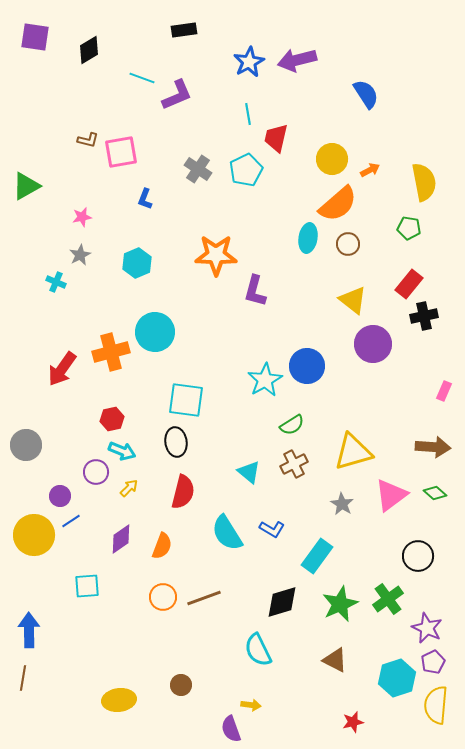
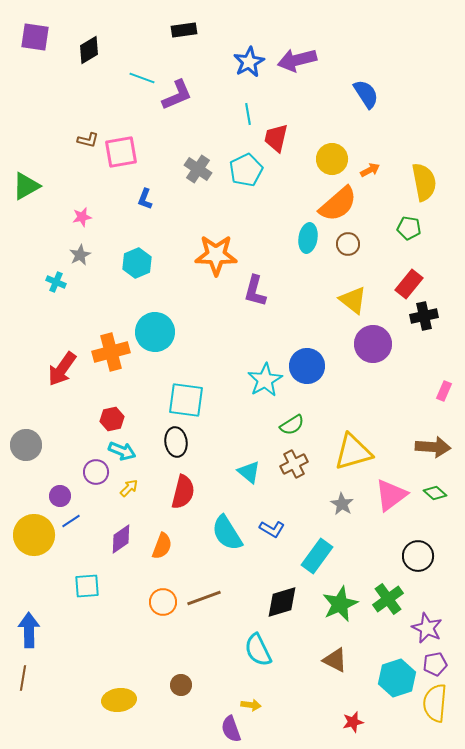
orange circle at (163, 597): moved 5 px down
purple pentagon at (433, 662): moved 2 px right, 2 px down; rotated 15 degrees clockwise
yellow semicircle at (436, 705): moved 1 px left, 2 px up
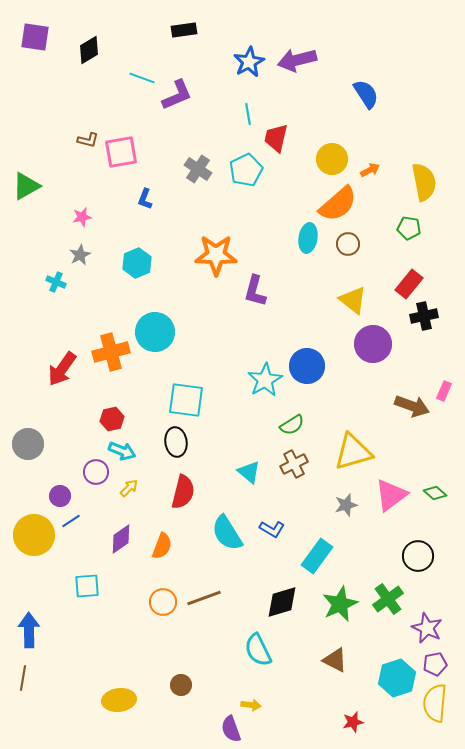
gray circle at (26, 445): moved 2 px right, 1 px up
brown arrow at (433, 447): moved 21 px left, 41 px up; rotated 16 degrees clockwise
gray star at (342, 504): moved 4 px right, 1 px down; rotated 25 degrees clockwise
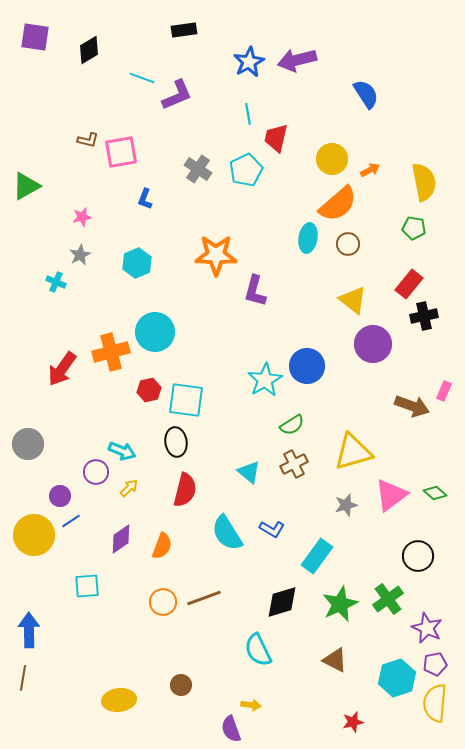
green pentagon at (409, 228): moved 5 px right
red hexagon at (112, 419): moved 37 px right, 29 px up
red semicircle at (183, 492): moved 2 px right, 2 px up
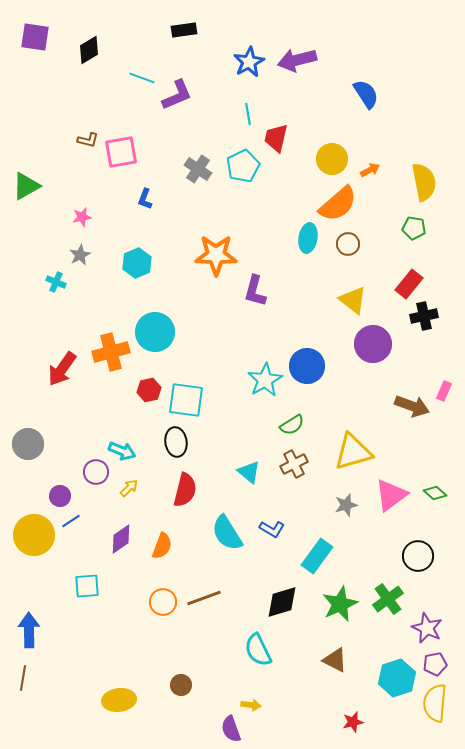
cyan pentagon at (246, 170): moved 3 px left, 4 px up
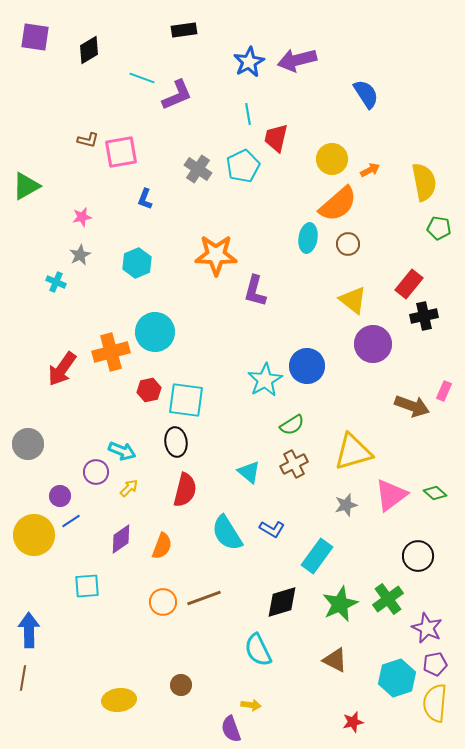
green pentagon at (414, 228): moved 25 px right
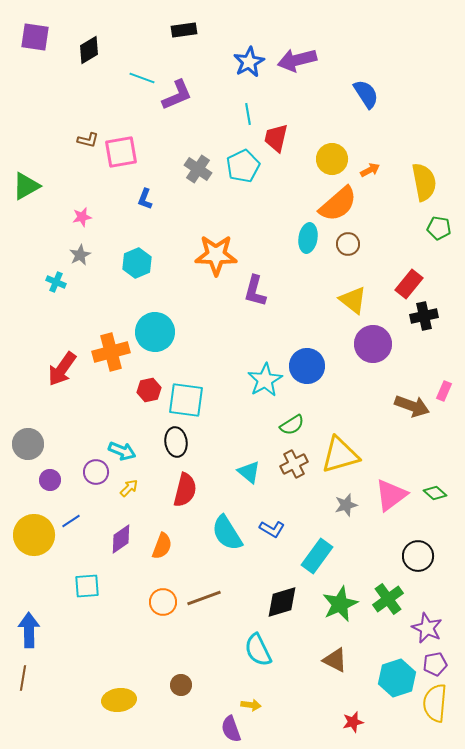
yellow triangle at (353, 452): moved 13 px left, 3 px down
purple circle at (60, 496): moved 10 px left, 16 px up
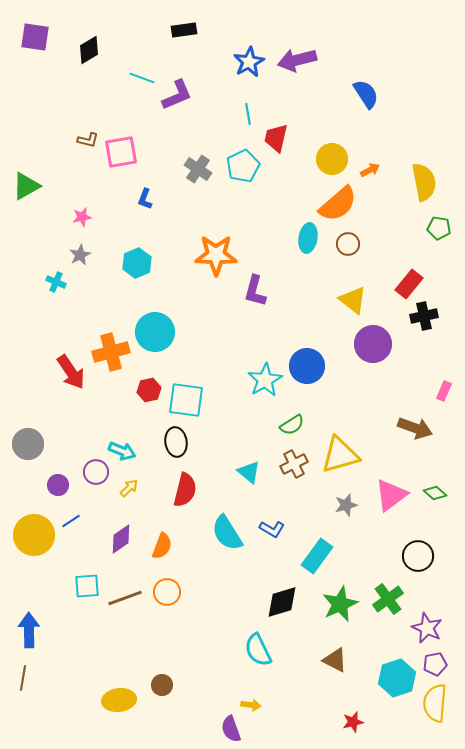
red arrow at (62, 369): moved 9 px right, 3 px down; rotated 69 degrees counterclockwise
brown arrow at (412, 406): moved 3 px right, 22 px down
purple circle at (50, 480): moved 8 px right, 5 px down
brown line at (204, 598): moved 79 px left
orange circle at (163, 602): moved 4 px right, 10 px up
brown circle at (181, 685): moved 19 px left
